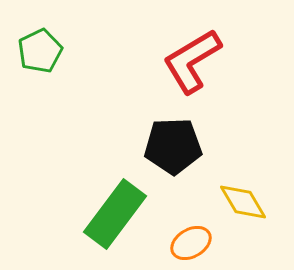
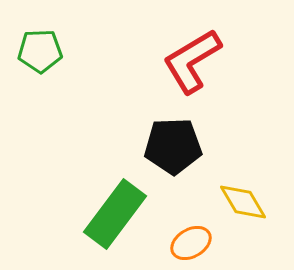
green pentagon: rotated 24 degrees clockwise
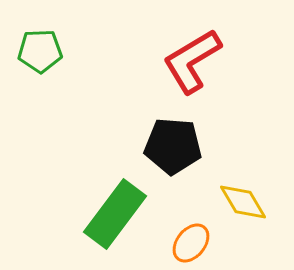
black pentagon: rotated 6 degrees clockwise
orange ellipse: rotated 21 degrees counterclockwise
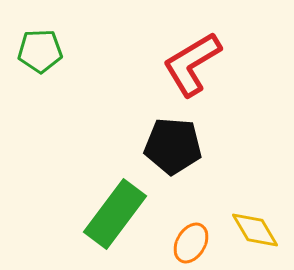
red L-shape: moved 3 px down
yellow diamond: moved 12 px right, 28 px down
orange ellipse: rotated 9 degrees counterclockwise
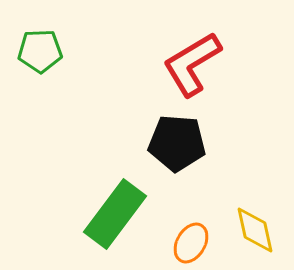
black pentagon: moved 4 px right, 3 px up
yellow diamond: rotated 18 degrees clockwise
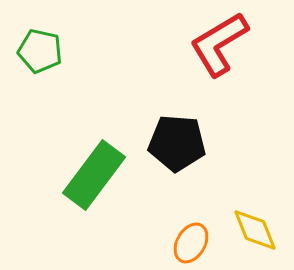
green pentagon: rotated 15 degrees clockwise
red L-shape: moved 27 px right, 20 px up
green rectangle: moved 21 px left, 39 px up
yellow diamond: rotated 9 degrees counterclockwise
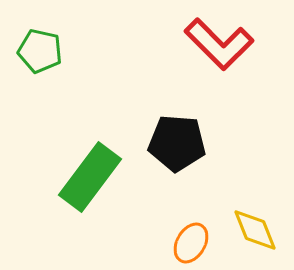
red L-shape: rotated 104 degrees counterclockwise
green rectangle: moved 4 px left, 2 px down
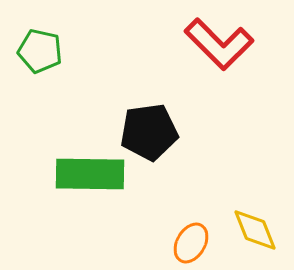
black pentagon: moved 28 px left, 11 px up; rotated 12 degrees counterclockwise
green rectangle: moved 3 px up; rotated 54 degrees clockwise
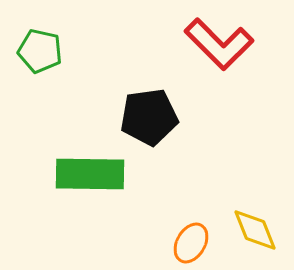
black pentagon: moved 15 px up
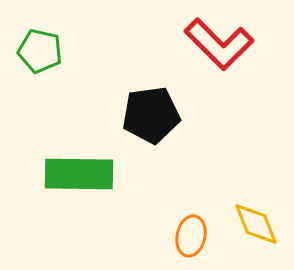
black pentagon: moved 2 px right, 2 px up
green rectangle: moved 11 px left
yellow diamond: moved 1 px right, 6 px up
orange ellipse: moved 7 px up; rotated 18 degrees counterclockwise
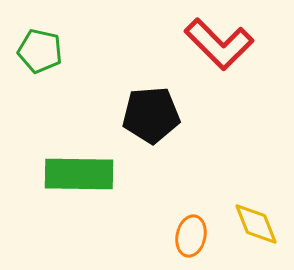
black pentagon: rotated 4 degrees clockwise
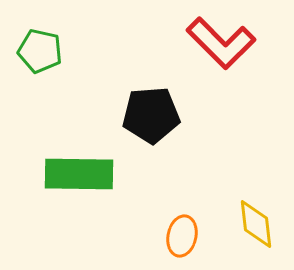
red L-shape: moved 2 px right, 1 px up
yellow diamond: rotated 15 degrees clockwise
orange ellipse: moved 9 px left
